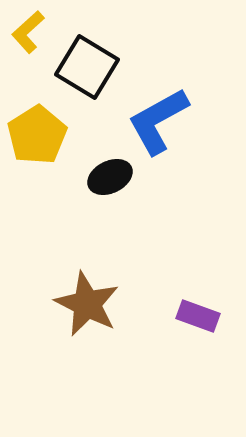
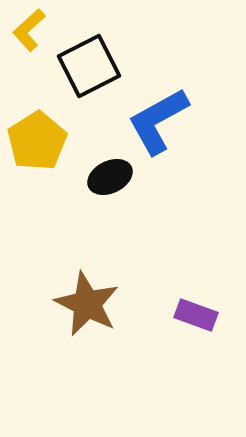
yellow L-shape: moved 1 px right, 2 px up
black square: moved 2 px right, 1 px up; rotated 32 degrees clockwise
yellow pentagon: moved 6 px down
purple rectangle: moved 2 px left, 1 px up
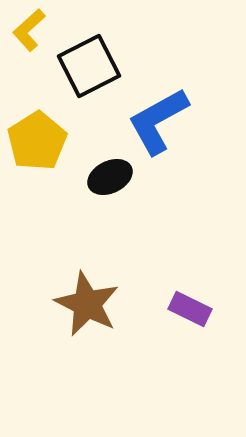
purple rectangle: moved 6 px left, 6 px up; rotated 6 degrees clockwise
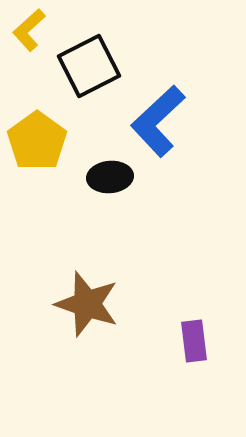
blue L-shape: rotated 14 degrees counterclockwise
yellow pentagon: rotated 4 degrees counterclockwise
black ellipse: rotated 21 degrees clockwise
brown star: rotated 8 degrees counterclockwise
purple rectangle: moved 4 px right, 32 px down; rotated 57 degrees clockwise
